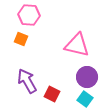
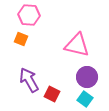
purple arrow: moved 2 px right, 1 px up
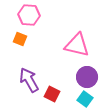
orange square: moved 1 px left
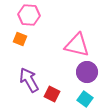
purple circle: moved 5 px up
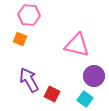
purple circle: moved 7 px right, 4 px down
